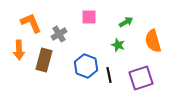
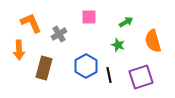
brown rectangle: moved 8 px down
blue hexagon: rotated 10 degrees clockwise
purple square: moved 1 px up
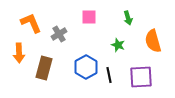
green arrow: moved 2 px right, 4 px up; rotated 104 degrees clockwise
orange arrow: moved 3 px down
blue hexagon: moved 1 px down
purple square: rotated 15 degrees clockwise
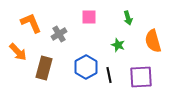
orange arrow: moved 1 px left, 1 px up; rotated 42 degrees counterclockwise
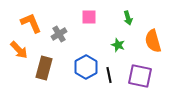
orange arrow: moved 1 px right, 2 px up
purple square: moved 1 px left, 1 px up; rotated 15 degrees clockwise
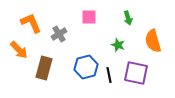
blue hexagon: rotated 15 degrees clockwise
purple square: moved 4 px left, 3 px up
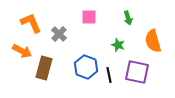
gray cross: rotated 14 degrees counterclockwise
orange arrow: moved 3 px right, 1 px down; rotated 18 degrees counterclockwise
blue hexagon: rotated 25 degrees counterclockwise
purple square: moved 1 px right, 1 px up
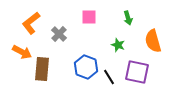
orange L-shape: rotated 105 degrees counterclockwise
orange arrow: moved 1 px down
brown rectangle: moved 2 px left, 1 px down; rotated 10 degrees counterclockwise
black line: moved 2 px down; rotated 21 degrees counterclockwise
